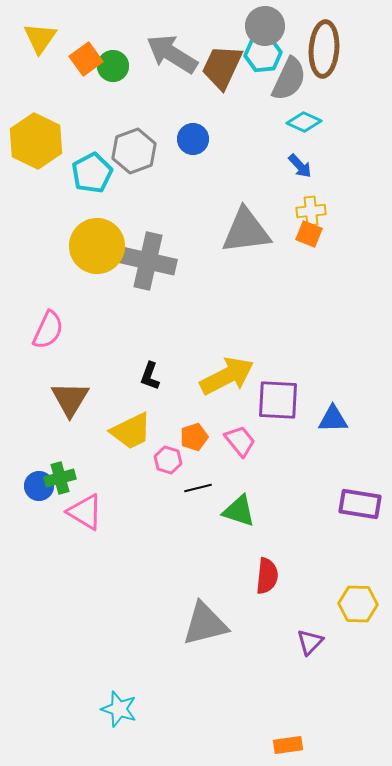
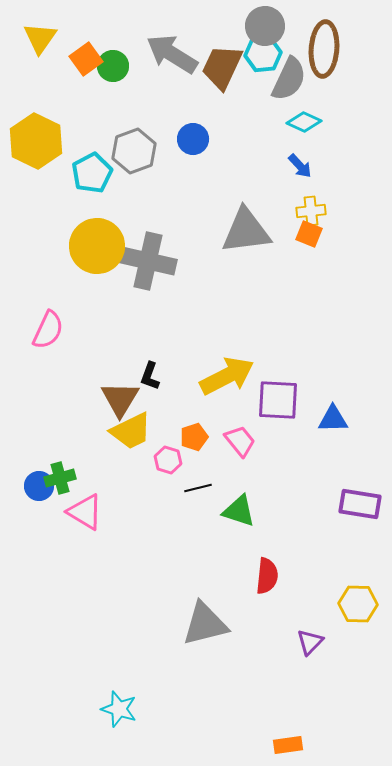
brown triangle at (70, 399): moved 50 px right
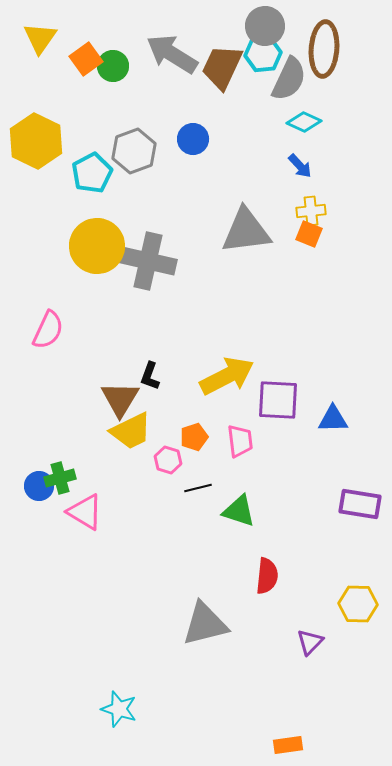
pink trapezoid at (240, 441): rotated 32 degrees clockwise
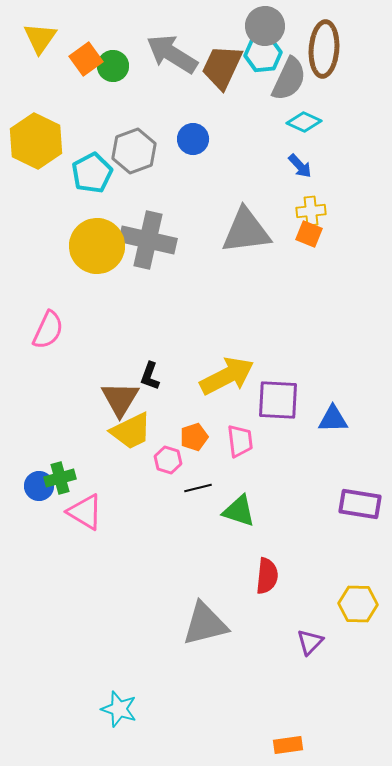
gray cross at (148, 261): moved 21 px up
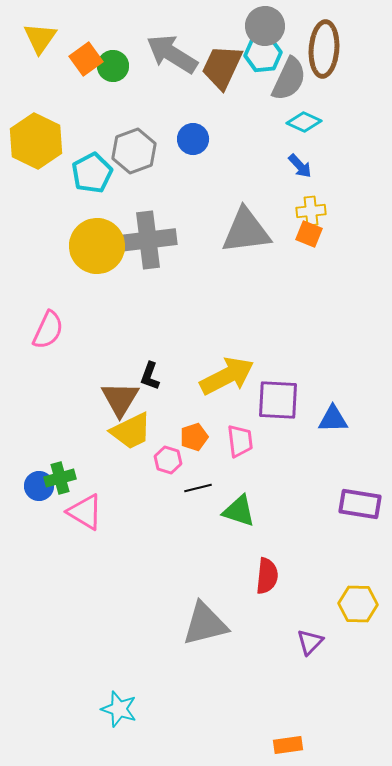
gray cross at (148, 240): rotated 20 degrees counterclockwise
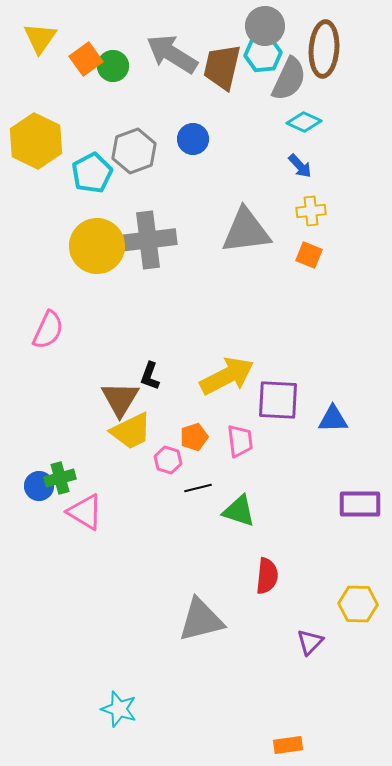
brown trapezoid at (222, 67): rotated 12 degrees counterclockwise
orange square at (309, 234): moved 21 px down
purple rectangle at (360, 504): rotated 9 degrees counterclockwise
gray triangle at (205, 624): moved 4 px left, 4 px up
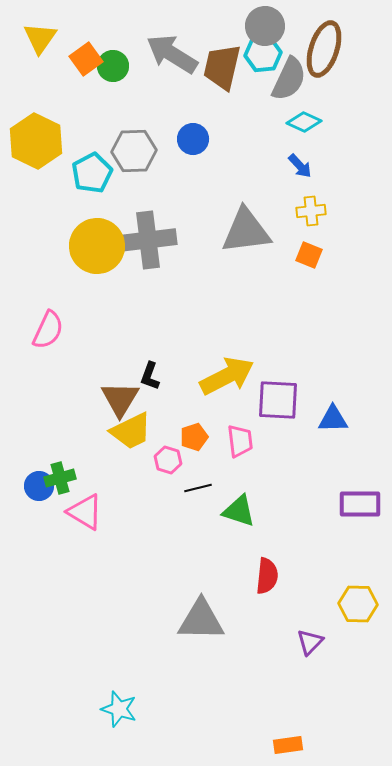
brown ellipse at (324, 49): rotated 14 degrees clockwise
gray hexagon at (134, 151): rotated 18 degrees clockwise
gray triangle at (201, 620): rotated 15 degrees clockwise
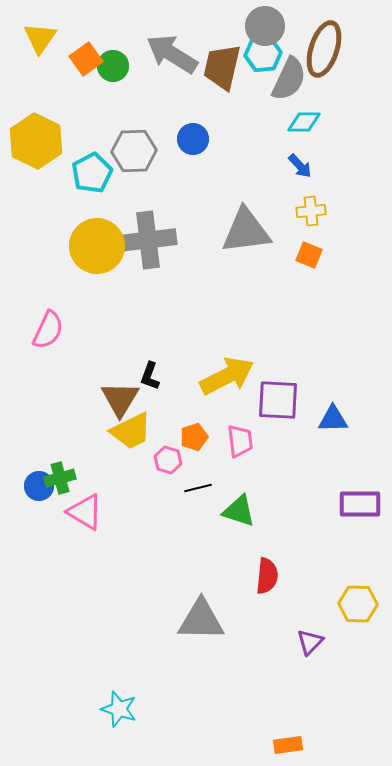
cyan diamond at (304, 122): rotated 24 degrees counterclockwise
